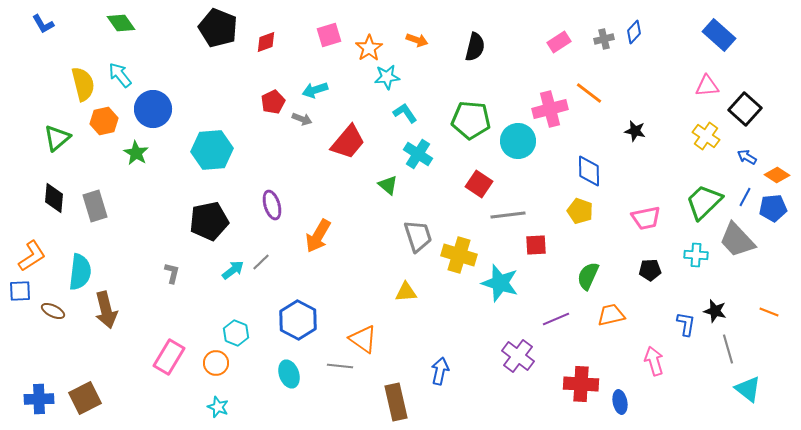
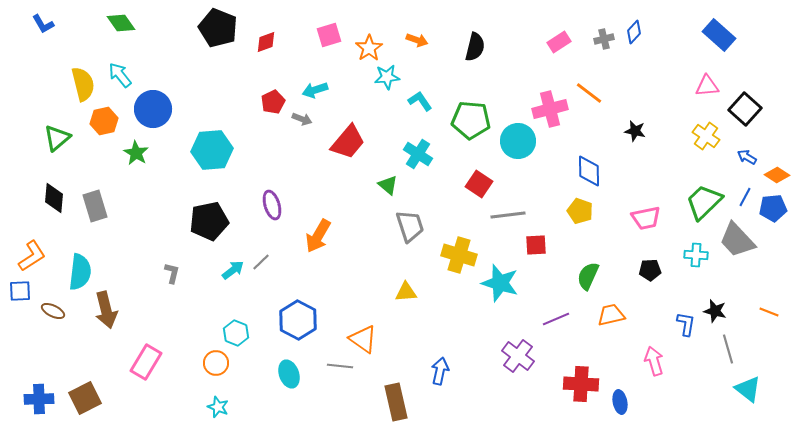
cyan L-shape at (405, 113): moved 15 px right, 12 px up
gray trapezoid at (418, 236): moved 8 px left, 10 px up
pink rectangle at (169, 357): moved 23 px left, 5 px down
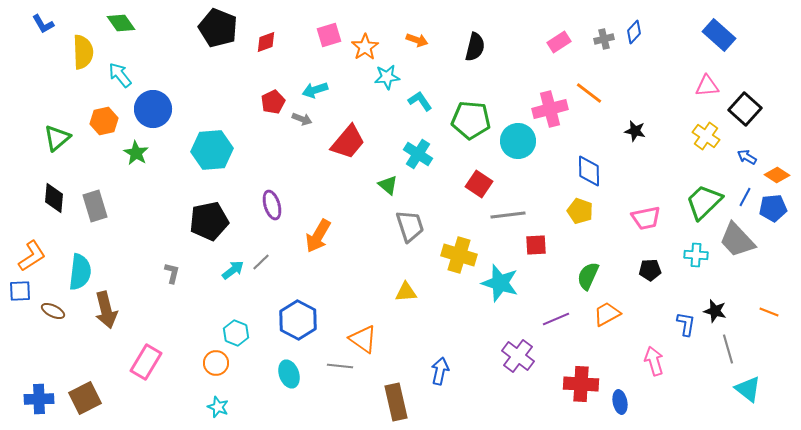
orange star at (369, 48): moved 4 px left, 1 px up
yellow semicircle at (83, 84): moved 32 px up; rotated 12 degrees clockwise
orange trapezoid at (611, 315): moved 4 px left, 1 px up; rotated 16 degrees counterclockwise
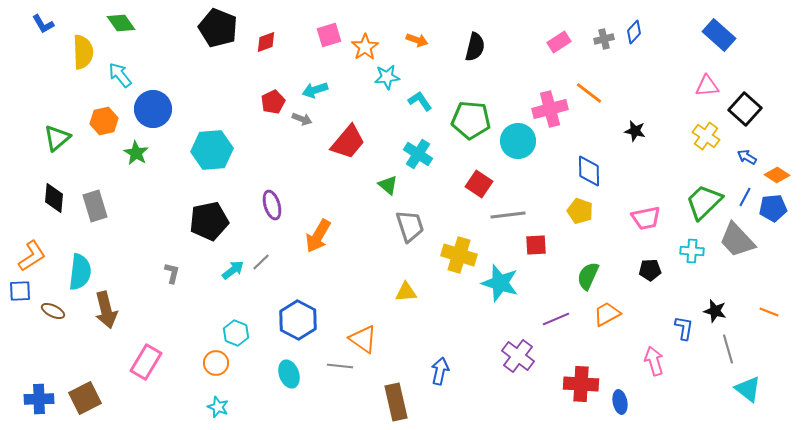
cyan cross at (696, 255): moved 4 px left, 4 px up
blue L-shape at (686, 324): moved 2 px left, 4 px down
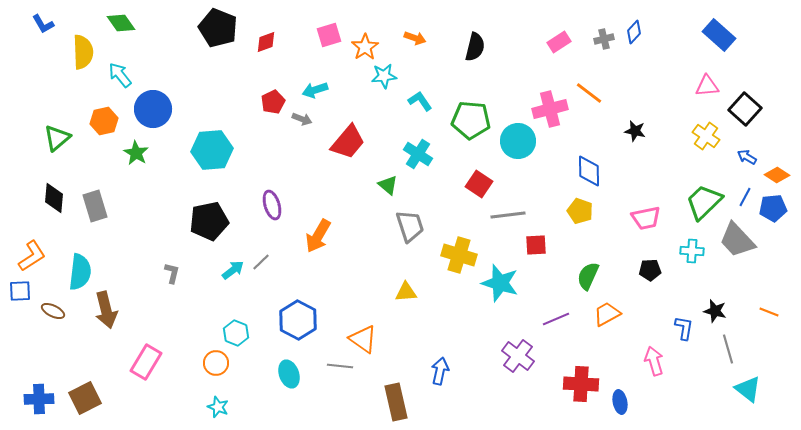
orange arrow at (417, 40): moved 2 px left, 2 px up
cyan star at (387, 77): moved 3 px left, 1 px up
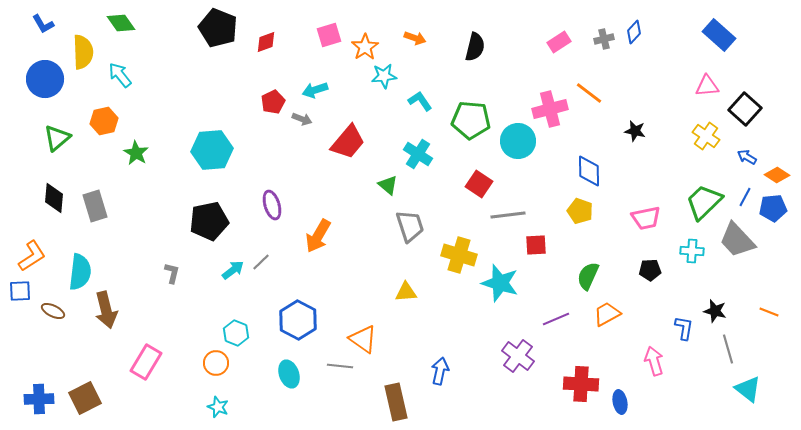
blue circle at (153, 109): moved 108 px left, 30 px up
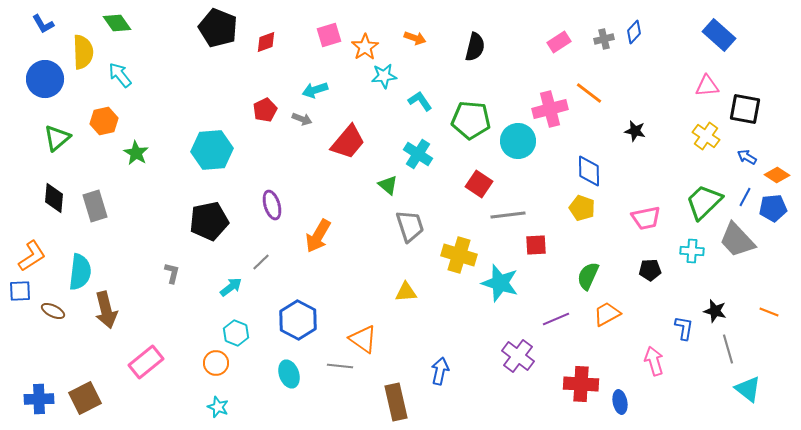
green diamond at (121, 23): moved 4 px left
red pentagon at (273, 102): moved 8 px left, 8 px down
black square at (745, 109): rotated 32 degrees counterclockwise
yellow pentagon at (580, 211): moved 2 px right, 3 px up
cyan arrow at (233, 270): moved 2 px left, 17 px down
pink rectangle at (146, 362): rotated 20 degrees clockwise
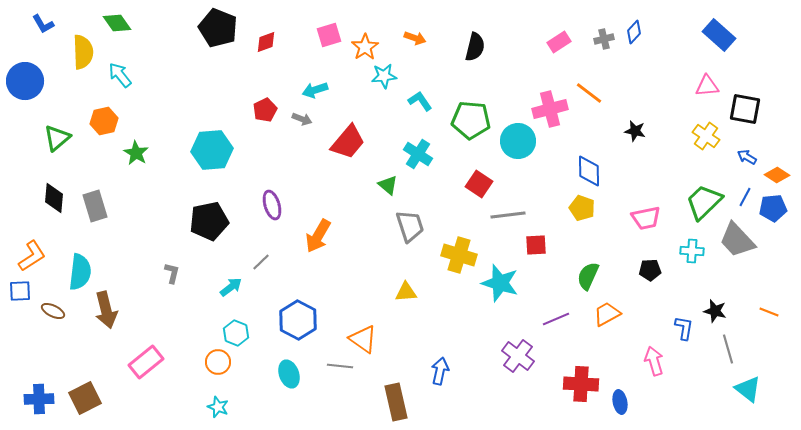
blue circle at (45, 79): moved 20 px left, 2 px down
orange circle at (216, 363): moved 2 px right, 1 px up
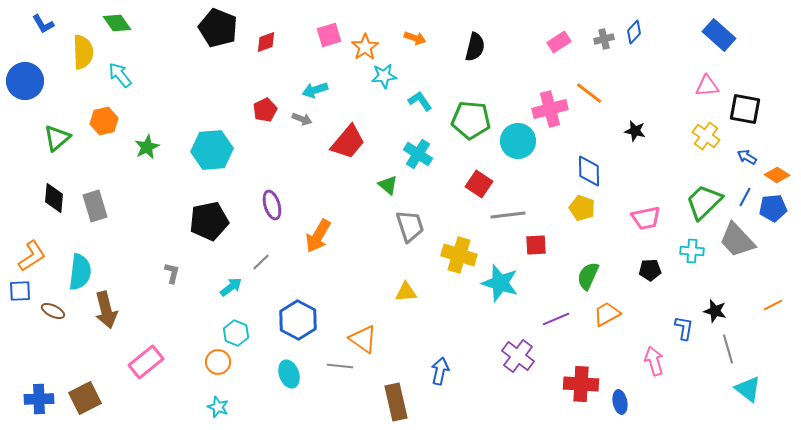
green star at (136, 153): moved 11 px right, 6 px up; rotated 15 degrees clockwise
orange line at (769, 312): moved 4 px right, 7 px up; rotated 48 degrees counterclockwise
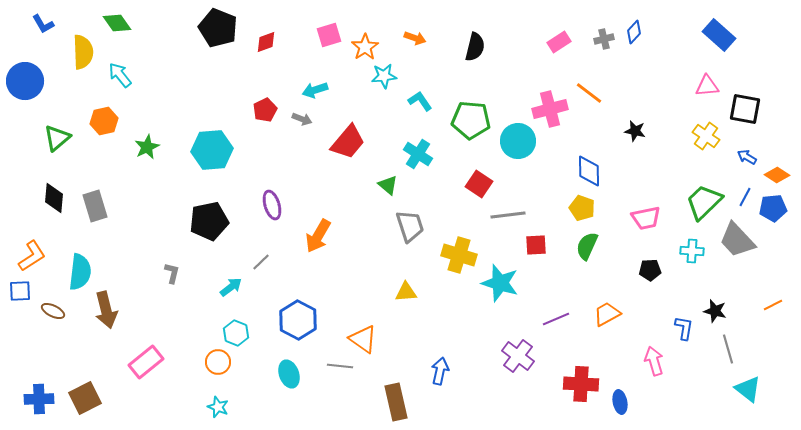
green semicircle at (588, 276): moved 1 px left, 30 px up
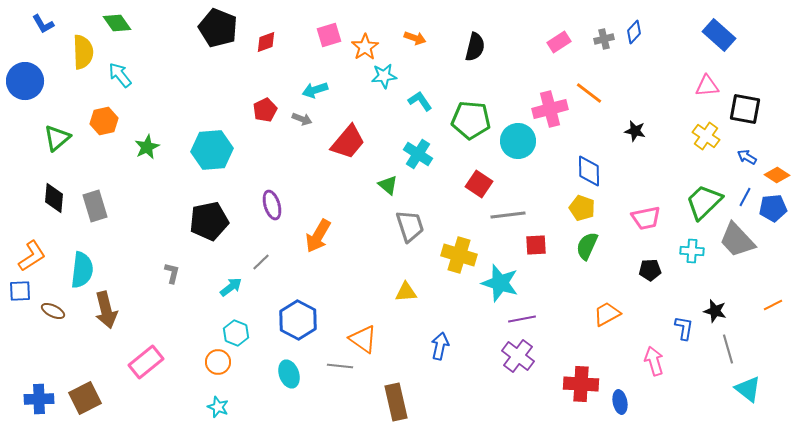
cyan semicircle at (80, 272): moved 2 px right, 2 px up
purple line at (556, 319): moved 34 px left; rotated 12 degrees clockwise
blue arrow at (440, 371): moved 25 px up
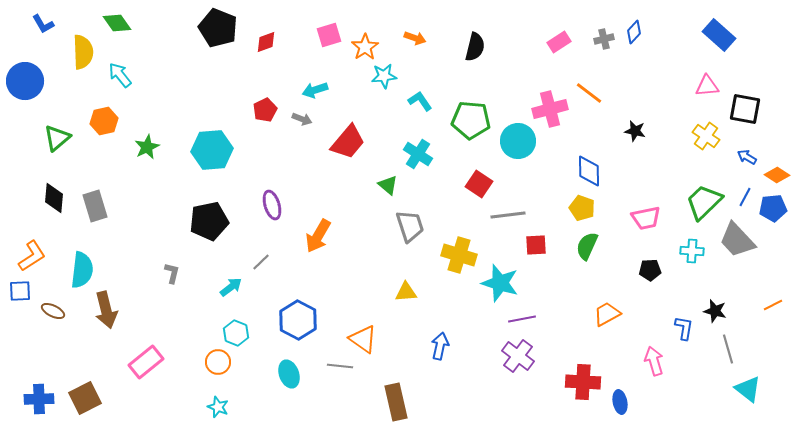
red cross at (581, 384): moved 2 px right, 2 px up
